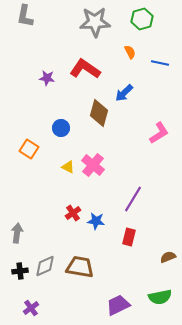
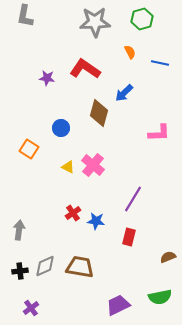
pink L-shape: rotated 30 degrees clockwise
gray arrow: moved 2 px right, 3 px up
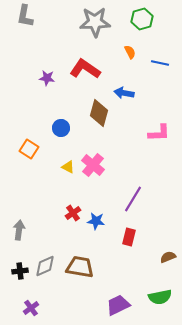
blue arrow: rotated 54 degrees clockwise
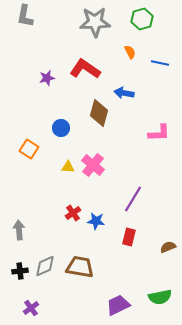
purple star: rotated 21 degrees counterclockwise
yellow triangle: rotated 24 degrees counterclockwise
gray arrow: rotated 12 degrees counterclockwise
brown semicircle: moved 10 px up
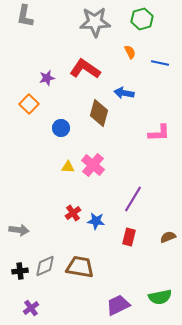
orange square: moved 45 px up; rotated 12 degrees clockwise
gray arrow: rotated 102 degrees clockwise
brown semicircle: moved 10 px up
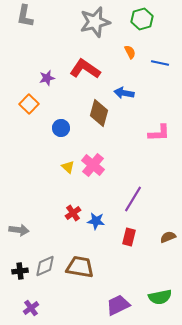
gray star: rotated 12 degrees counterclockwise
yellow triangle: rotated 40 degrees clockwise
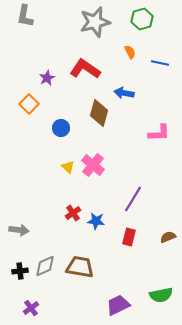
purple star: rotated 14 degrees counterclockwise
green semicircle: moved 1 px right, 2 px up
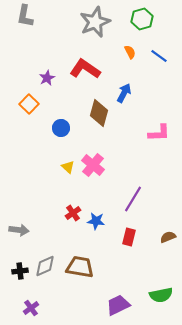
gray star: rotated 8 degrees counterclockwise
blue line: moved 1 px left, 7 px up; rotated 24 degrees clockwise
blue arrow: rotated 108 degrees clockwise
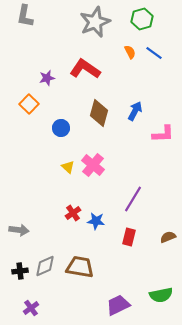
blue line: moved 5 px left, 3 px up
purple star: rotated 14 degrees clockwise
blue arrow: moved 11 px right, 18 px down
pink L-shape: moved 4 px right, 1 px down
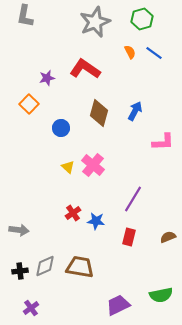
pink L-shape: moved 8 px down
